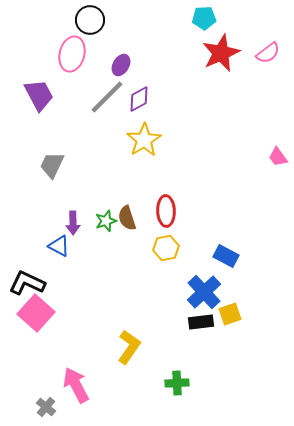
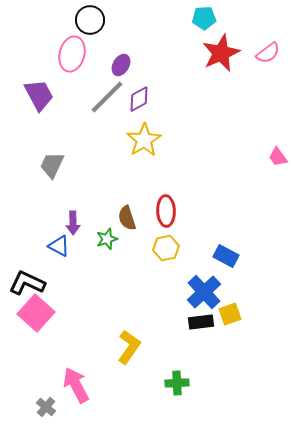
green star: moved 1 px right, 18 px down
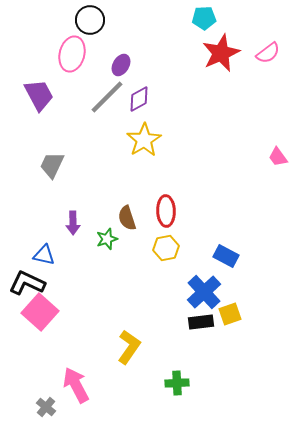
blue triangle: moved 15 px left, 9 px down; rotated 15 degrees counterclockwise
pink square: moved 4 px right, 1 px up
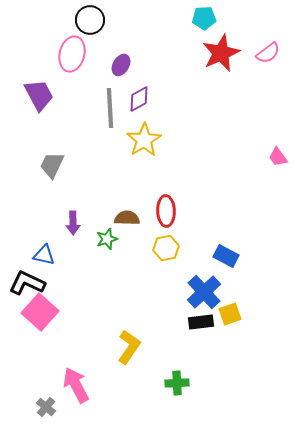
gray line: moved 3 px right, 11 px down; rotated 48 degrees counterclockwise
brown semicircle: rotated 110 degrees clockwise
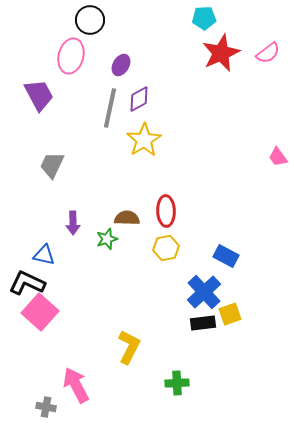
pink ellipse: moved 1 px left, 2 px down
gray line: rotated 15 degrees clockwise
black rectangle: moved 2 px right, 1 px down
yellow L-shape: rotated 8 degrees counterclockwise
gray cross: rotated 30 degrees counterclockwise
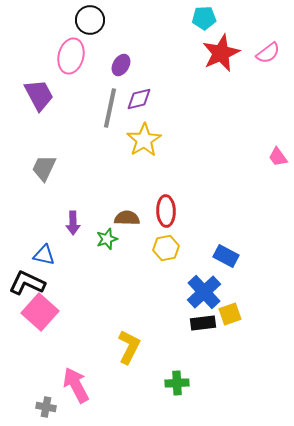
purple diamond: rotated 16 degrees clockwise
gray trapezoid: moved 8 px left, 3 px down
